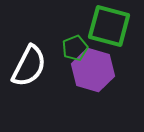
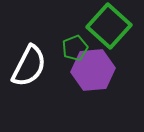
green square: rotated 27 degrees clockwise
purple hexagon: rotated 21 degrees counterclockwise
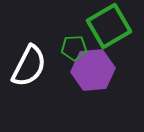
green square: rotated 18 degrees clockwise
green pentagon: moved 1 px left; rotated 20 degrees clockwise
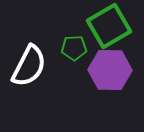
purple hexagon: moved 17 px right; rotated 6 degrees clockwise
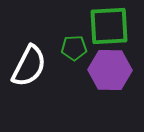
green square: rotated 27 degrees clockwise
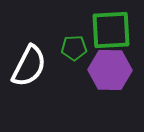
green square: moved 2 px right, 4 px down
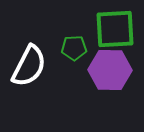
green square: moved 4 px right, 1 px up
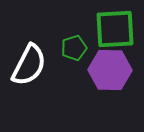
green pentagon: rotated 15 degrees counterclockwise
white semicircle: moved 1 px up
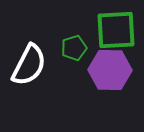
green square: moved 1 px right, 1 px down
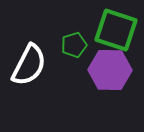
green square: rotated 21 degrees clockwise
green pentagon: moved 3 px up
